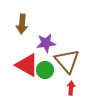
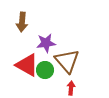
brown arrow: moved 2 px up
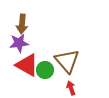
brown arrow: moved 2 px down
purple star: moved 27 px left
red arrow: rotated 24 degrees counterclockwise
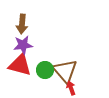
purple star: moved 4 px right, 2 px down
brown triangle: moved 2 px left, 10 px down
red triangle: moved 7 px left; rotated 15 degrees counterclockwise
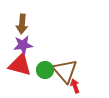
red arrow: moved 4 px right, 2 px up
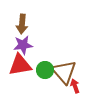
red triangle: rotated 25 degrees counterclockwise
brown triangle: moved 1 px left, 1 px down
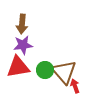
red triangle: moved 2 px left, 2 px down
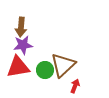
brown arrow: moved 1 px left, 3 px down
brown triangle: moved 1 px left, 7 px up; rotated 28 degrees clockwise
red arrow: rotated 40 degrees clockwise
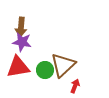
purple star: moved 1 px left, 3 px up; rotated 18 degrees clockwise
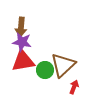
red triangle: moved 5 px right, 6 px up
red arrow: moved 1 px left, 1 px down
